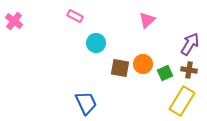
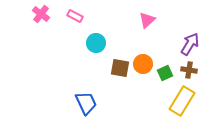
pink cross: moved 27 px right, 7 px up
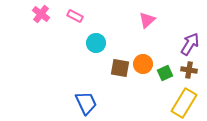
yellow rectangle: moved 2 px right, 2 px down
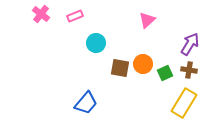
pink rectangle: rotated 49 degrees counterclockwise
blue trapezoid: rotated 65 degrees clockwise
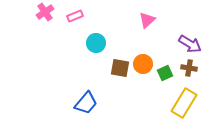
pink cross: moved 4 px right, 2 px up; rotated 18 degrees clockwise
purple arrow: rotated 90 degrees clockwise
brown cross: moved 2 px up
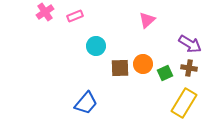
cyan circle: moved 3 px down
brown square: rotated 12 degrees counterclockwise
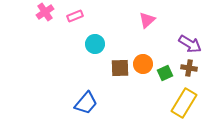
cyan circle: moved 1 px left, 2 px up
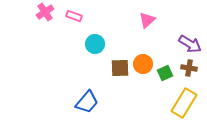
pink rectangle: moved 1 px left; rotated 42 degrees clockwise
blue trapezoid: moved 1 px right, 1 px up
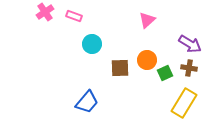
cyan circle: moved 3 px left
orange circle: moved 4 px right, 4 px up
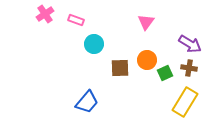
pink cross: moved 2 px down
pink rectangle: moved 2 px right, 4 px down
pink triangle: moved 1 px left, 2 px down; rotated 12 degrees counterclockwise
cyan circle: moved 2 px right
yellow rectangle: moved 1 px right, 1 px up
